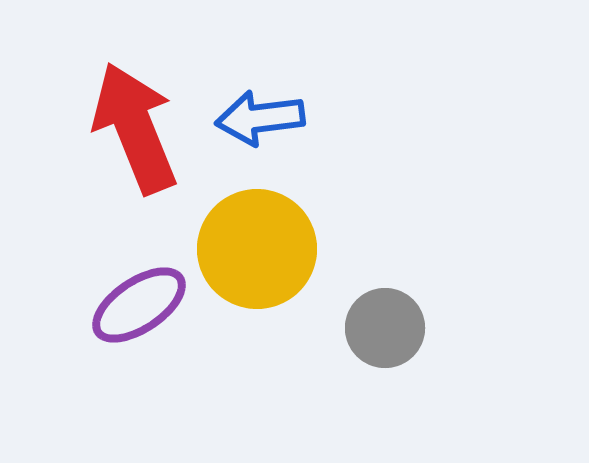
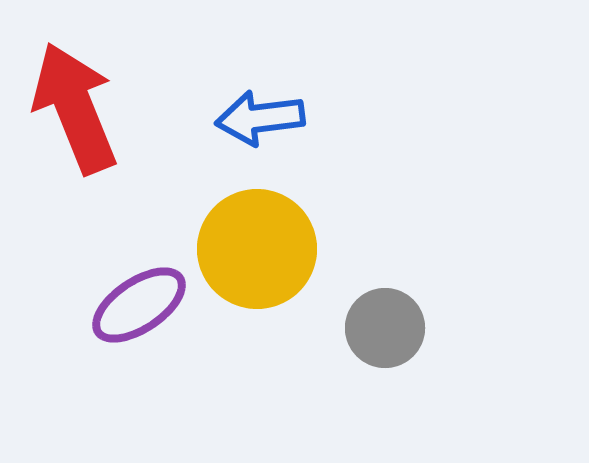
red arrow: moved 60 px left, 20 px up
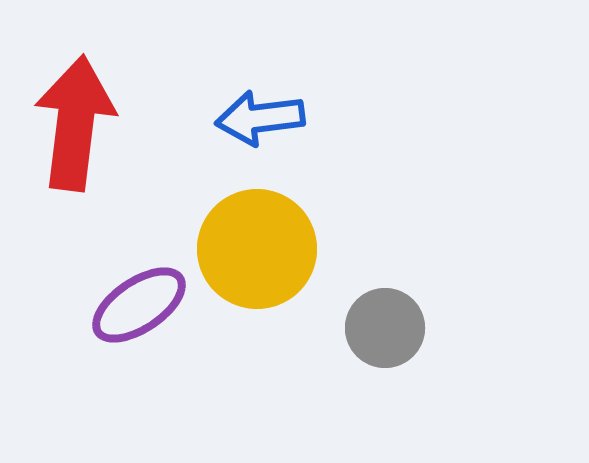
red arrow: moved 15 px down; rotated 29 degrees clockwise
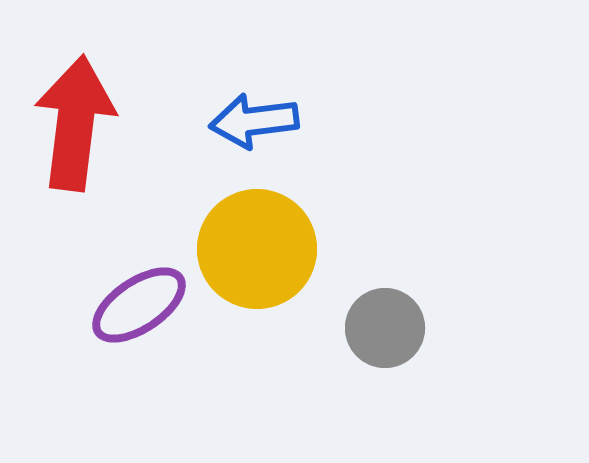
blue arrow: moved 6 px left, 3 px down
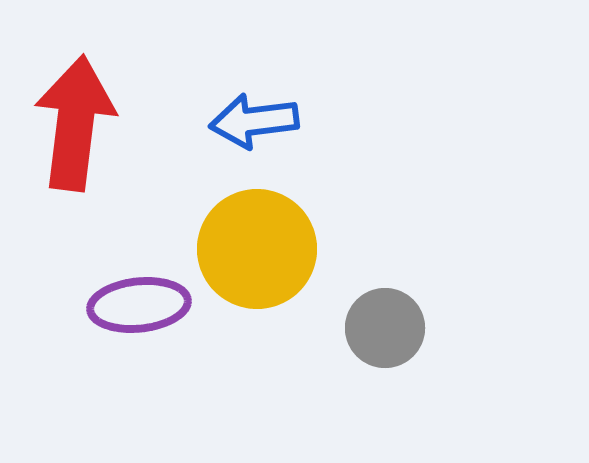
purple ellipse: rotated 28 degrees clockwise
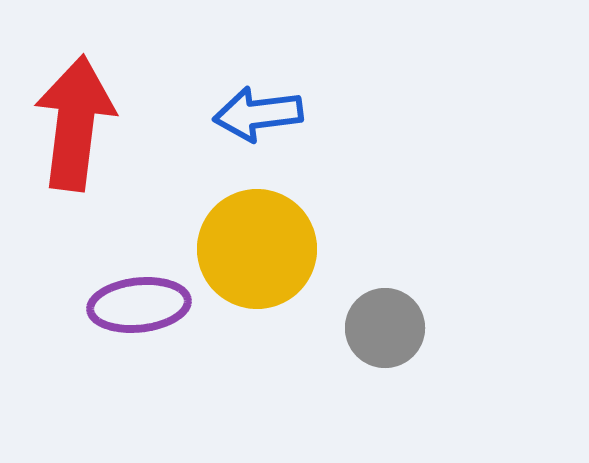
blue arrow: moved 4 px right, 7 px up
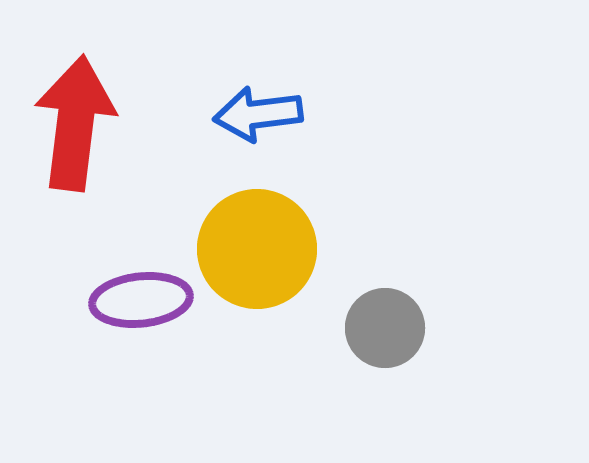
purple ellipse: moved 2 px right, 5 px up
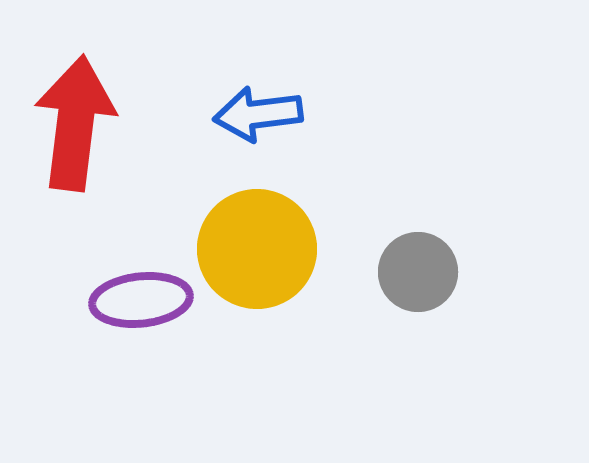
gray circle: moved 33 px right, 56 px up
